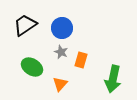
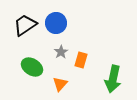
blue circle: moved 6 px left, 5 px up
gray star: rotated 16 degrees clockwise
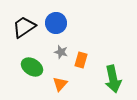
black trapezoid: moved 1 px left, 2 px down
gray star: rotated 24 degrees counterclockwise
green arrow: rotated 24 degrees counterclockwise
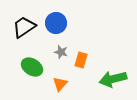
green arrow: rotated 88 degrees clockwise
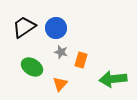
blue circle: moved 5 px down
green arrow: rotated 8 degrees clockwise
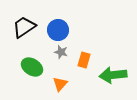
blue circle: moved 2 px right, 2 px down
orange rectangle: moved 3 px right
green arrow: moved 4 px up
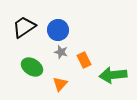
orange rectangle: rotated 42 degrees counterclockwise
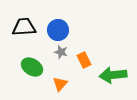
black trapezoid: rotated 30 degrees clockwise
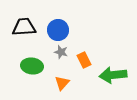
green ellipse: moved 1 px up; rotated 25 degrees counterclockwise
orange triangle: moved 2 px right, 1 px up
